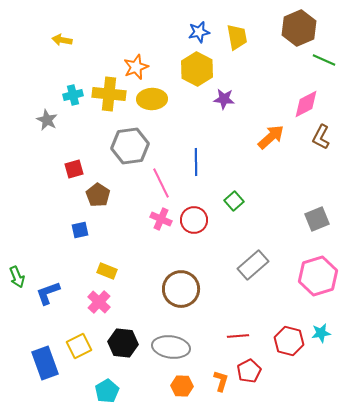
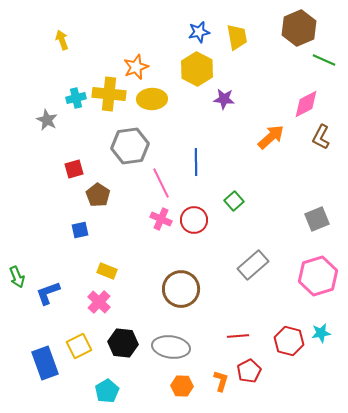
yellow arrow at (62, 40): rotated 60 degrees clockwise
cyan cross at (73, 95): moved 3 px right, 3 px down
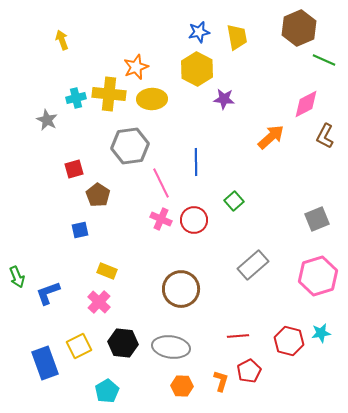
brown L-shape at (321, 137): moved 4 px right, 1 px up
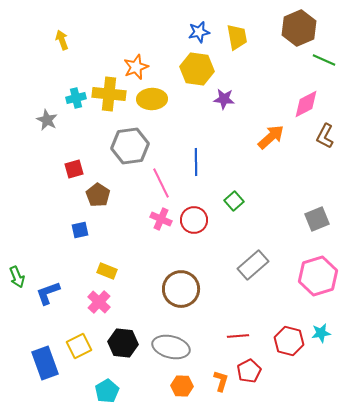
yellow hexagon at (197, 69): rotated 20 degrees counterclockwise
gray ellipse at (171, 347): rotated 6 degrees clockwise
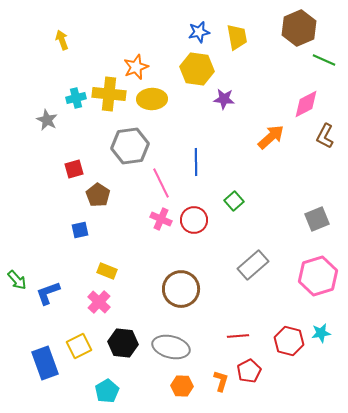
green arrow at (17, 277): moved 3 px down; rotated 20 degrees counterclockwise
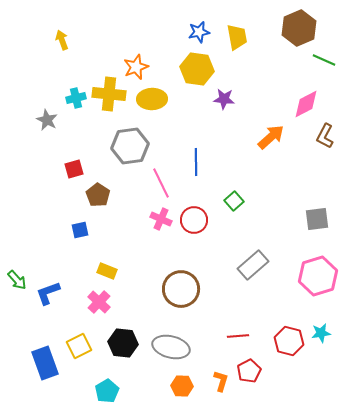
gray square at (317, 219): rotated 15 degrees clockwise
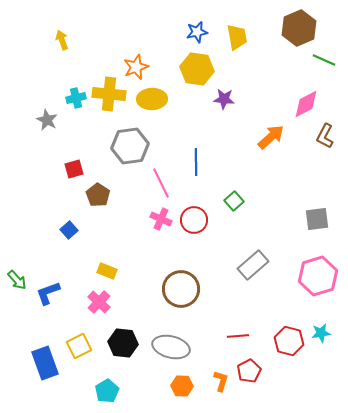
blue star at (199, 32): moved 2 px left
blue square at (80, 230): moved 11 px left; rotated 30 degrees counterclockwise
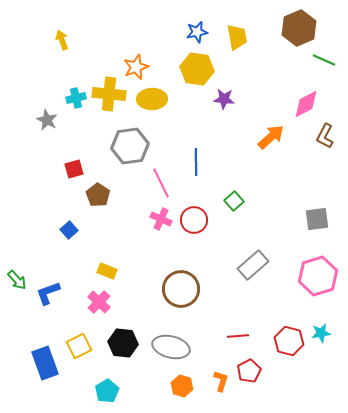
orange hexagon at (182, 386): rotated 15 degrees clockwise
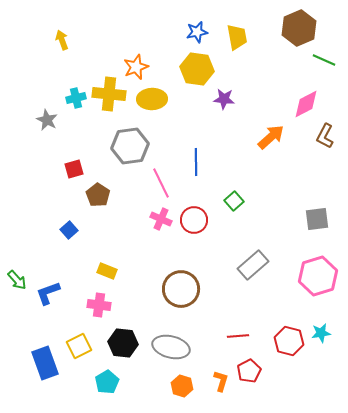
pink cross at (99, 302): moved 3 px down; rotated 35 degrees counterclockwise
cyan pentagon at (107, 391): moved 9 px up
